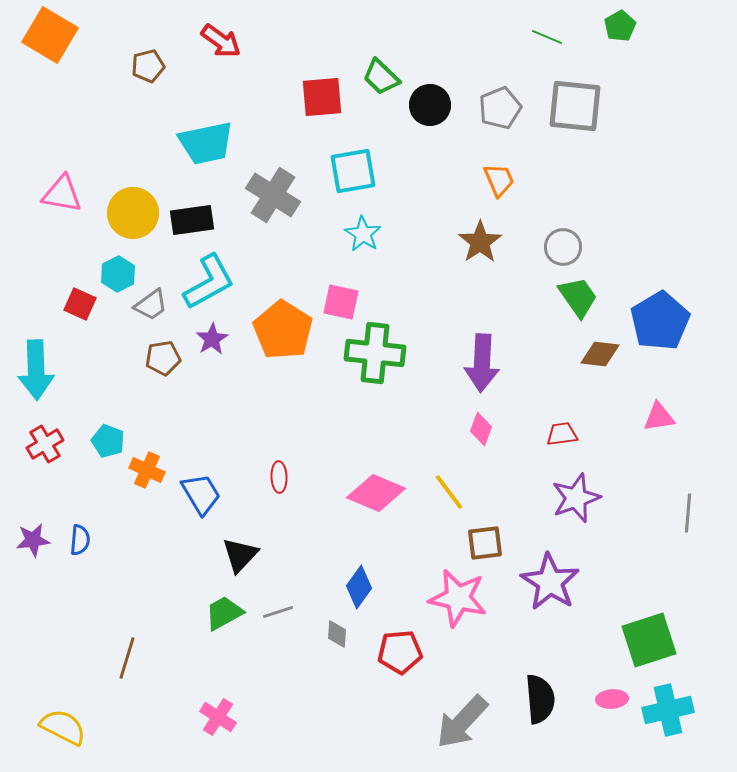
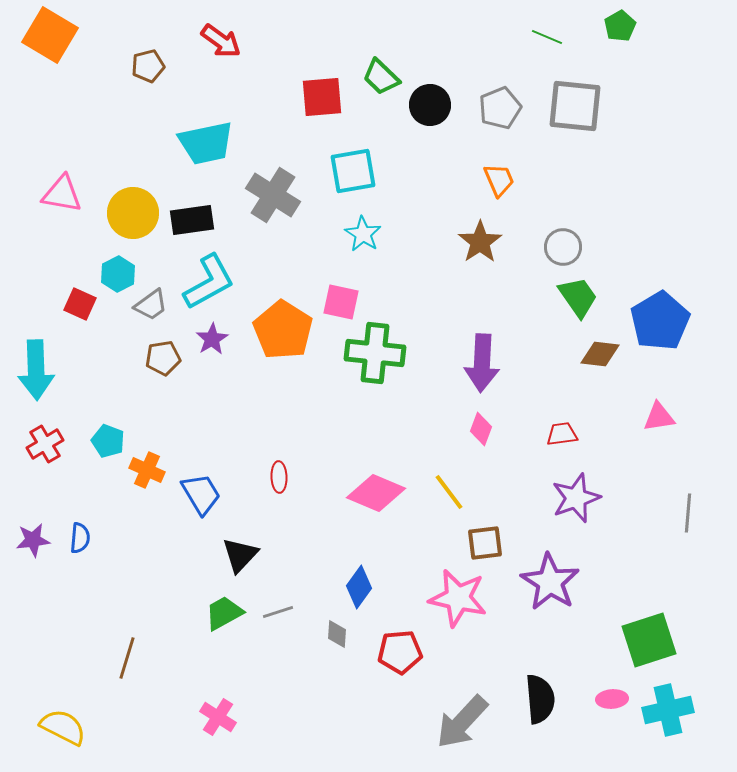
blue semicircle at (80, 540): moved 2 px up
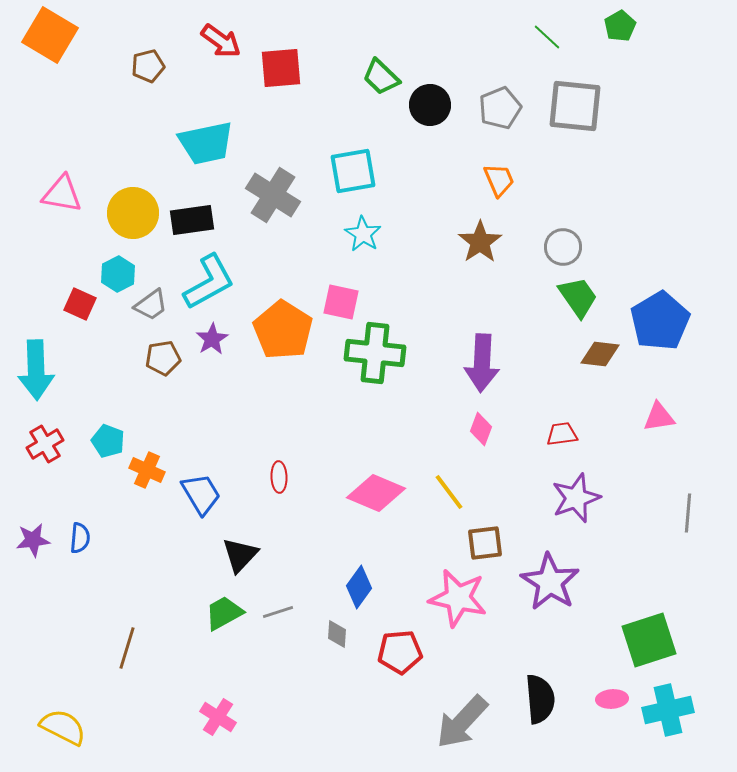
green line at (547, 37): rotated 20 degrees clockwise
red square at (322, 97): moved 41 px left, 29 px up
brown line at (127, 658): moved 10 px up
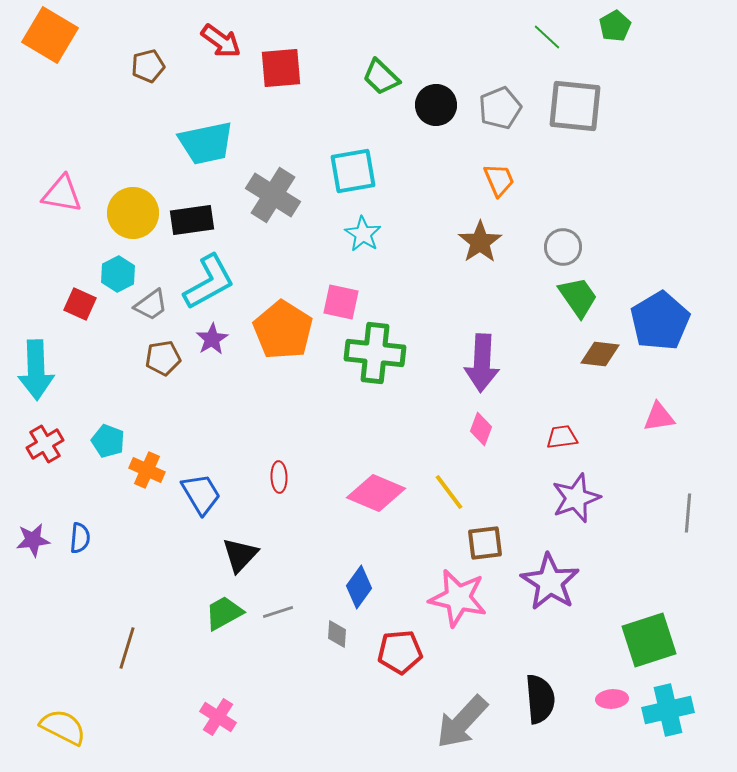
green pentagon at (620, 26): moved 5 px left
black circle at (430, 105): moved 6 px right
red trapezoid at (562, 434): moved 3 px down
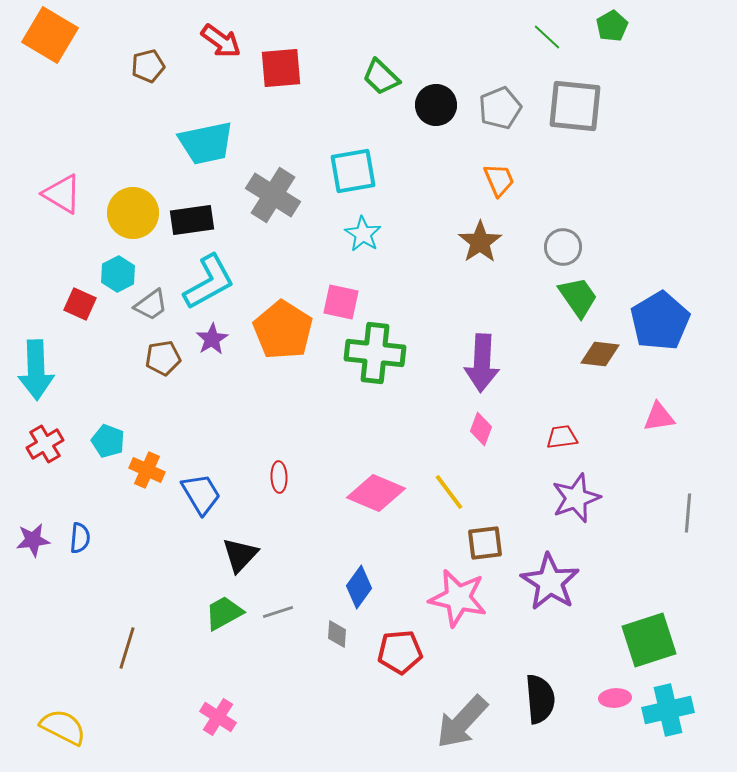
green pentagon at (615, 26): moved 3 px left
pink triangle at (62, 194): rotated 21 degrees clockwise
pink ellipse at (612, 699): moved 3 px right, 1 px up
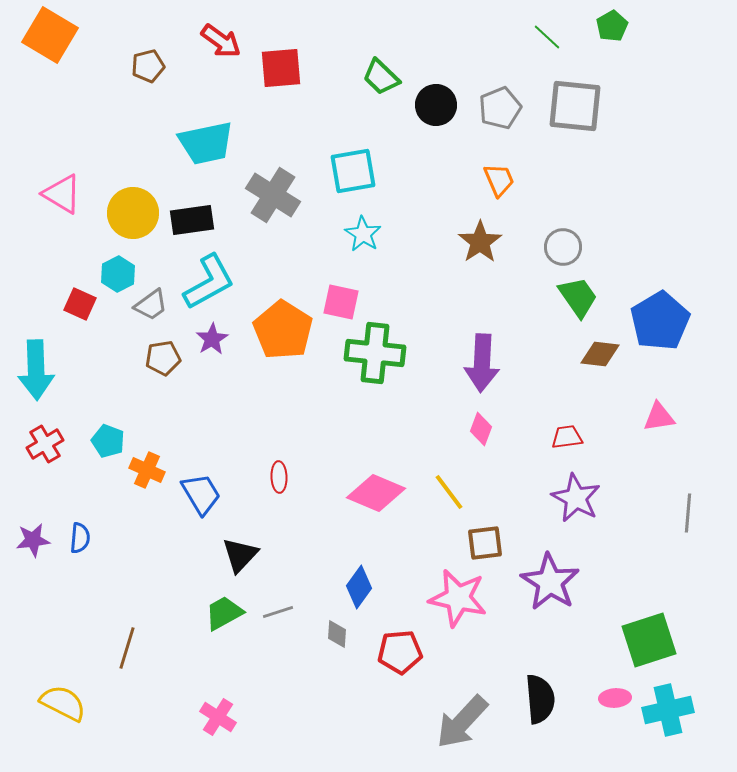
red trapezoid at (562, 437): moved 5 px right
purple star at (576, 498): rotated 24 degrees counterclockwise
yellow semicircle at (63, 727): moved 24 px up
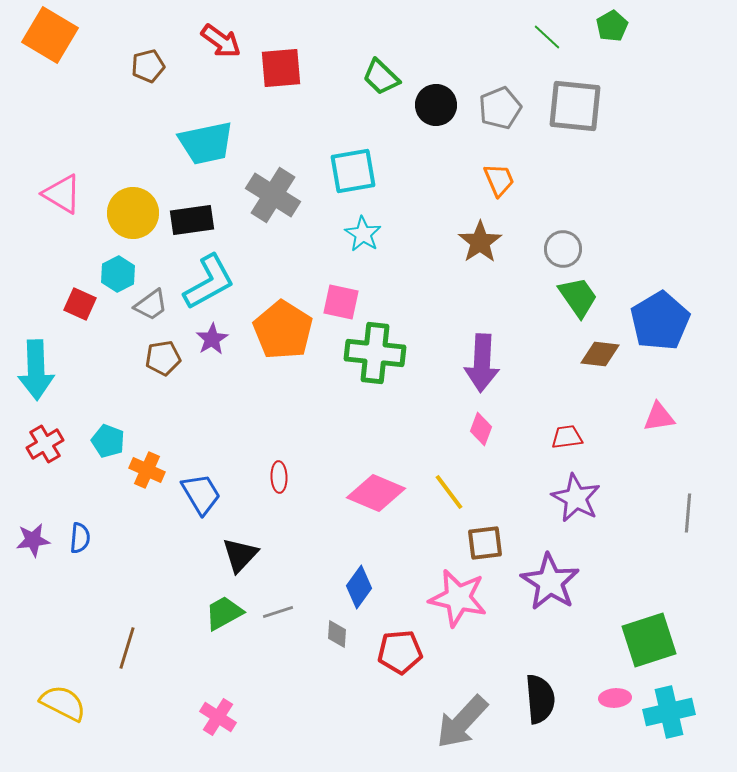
gray circle at (563, 247): moved 2 px down
cyan cross at (668, 710): moved 1 px right, 2 px down
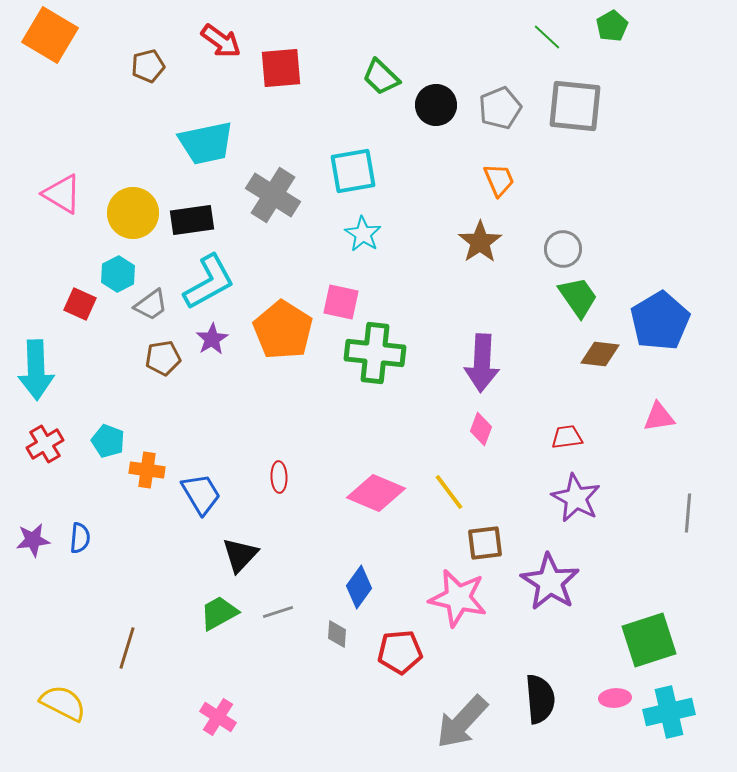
orange cross at (147, 470): rotated 16 degrees counterclockwise
green trapezoid at (224, 613): moved 5 px left
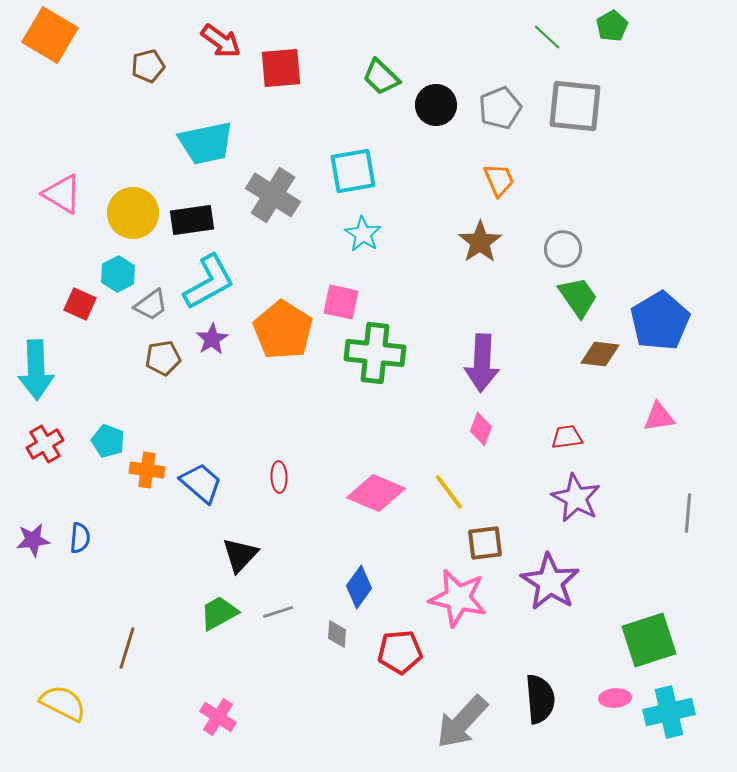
blue trapezoid at (201, 494): moved 11 px up; rotated 18 degrees counterclockwise
